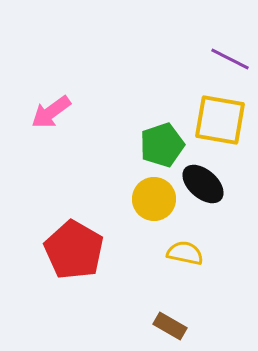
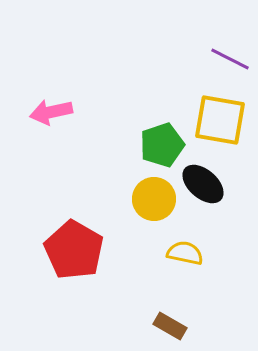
pink arrow: rotated 24 degrees clockwise
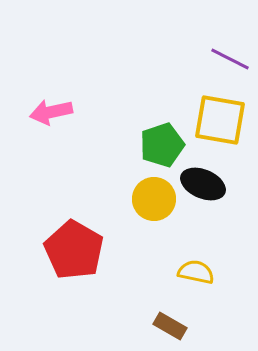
black ellipse: rotated 18 degrees counterclockwise
yellow semicircle: moved 11 px right, 19 px down
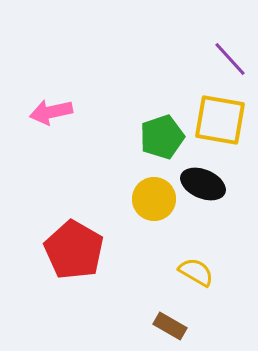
purple line: rotated 21 degrees clockwise
green pentagon: moved 8 px up
yellow semicircle: rotated 18 degrees clockwise
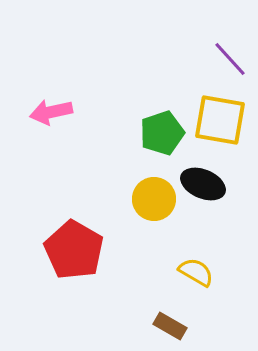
green pentagon: moved 4 px up
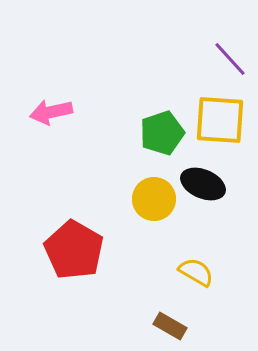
yellow square: rotated 6 degrees counterclockwise
